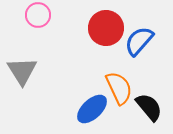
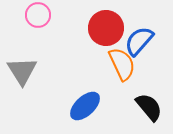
orange semicircle: moved 3 px right, 24 px up
blue ellipse: moved 7 px left, 3 px up
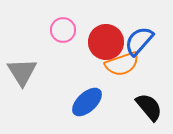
pink circle: moved 25 px right, 15 px down
red circle: moved 14 px down
orange semicircle: rotated 96 degrees clockwise
gray triangle: moved 1 px down
blue ellipse: moved 2 px right, 4 px up
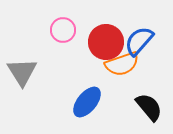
blue ellipse: rotated 8 degrees counterclockwise
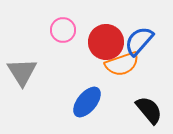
black semicircle: moved 3 px down
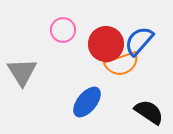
red circle: moved 2 px down
black semicircle: moved 2 px down; rotated 16 degrees counterclockwise
